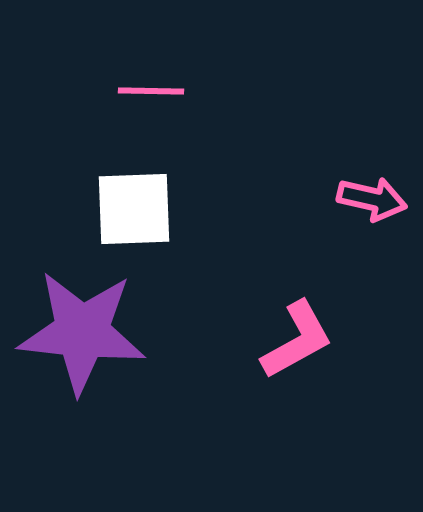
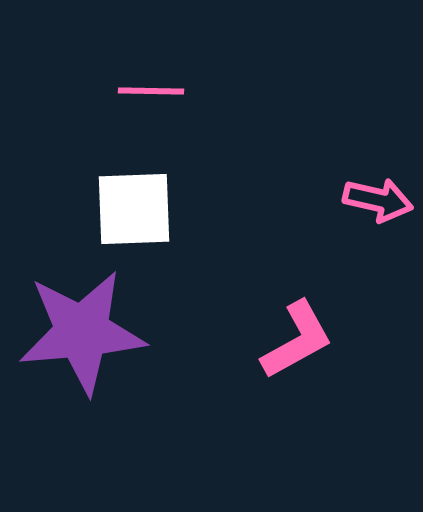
pink arrow: moved 6 px right, 1 px down
purple star: rotated 11 degrees counterclockwise
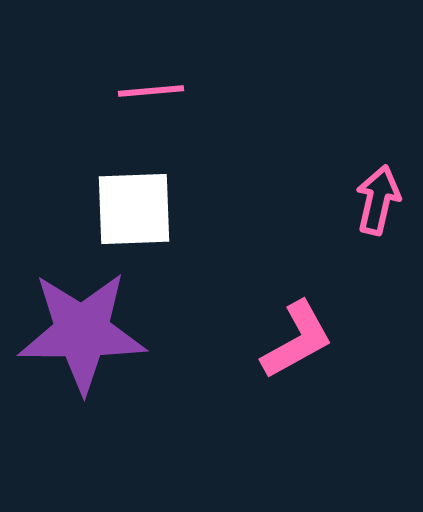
pink line: rotated 6 degrees counterclockwise
pink arrow: rotated 90 degrees counterclockwise
purple star: rotated 5 degrees clockwise
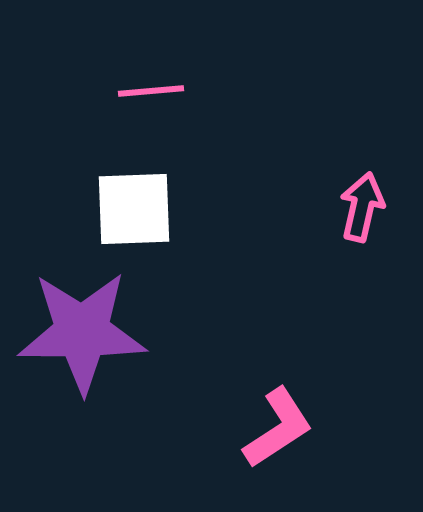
pink arrow: moved 16 px left, 7 px down
pink L-shape: moved 19 px left, 88 px down; rotated 4 degrees counterclockwise
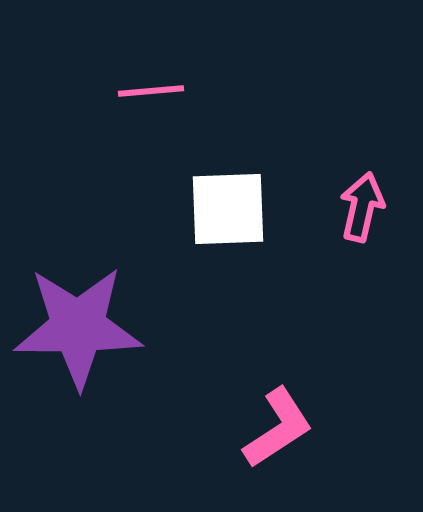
white square: moved 94 px right
purple star: moved 4 px left, 5 px up
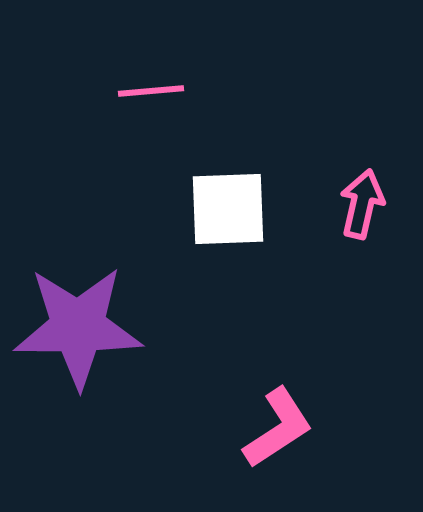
pink arrow: moved 3 px up
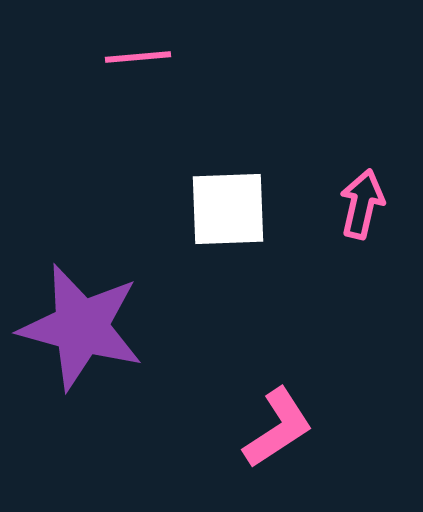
pink line: moved 13 px left, 34 px up
purple star: moved 3 px right; rotated 15 degrees clockwise
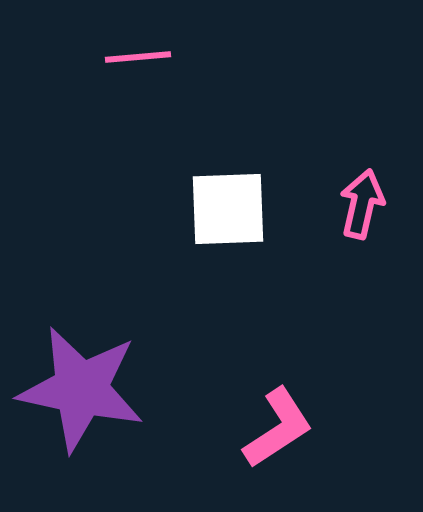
purple star: moved 62 px down; rotated 3 degrees counterclockwise
